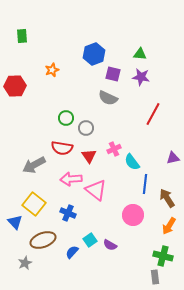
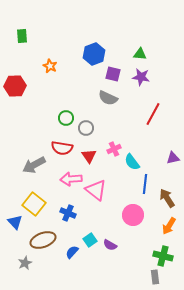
orange star: moved 2 px left, 4 px up; rotated 24 degrees counterclockwise
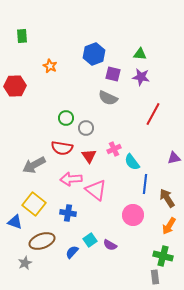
purple triangle: moved 1 px right
blue cross: rotated 14 degrees counterclockwise
blue triangle: rotated 28 degrees counterclockwise
brown ellipse: moved 1 px left, 1 px down
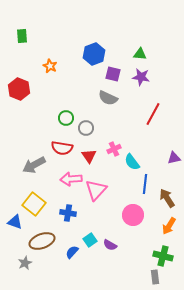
red hexagon: moved 4 px right, 3 px down; rotated 25 degrees clockwise
pink triangle: rotated 35 degrees clockwise
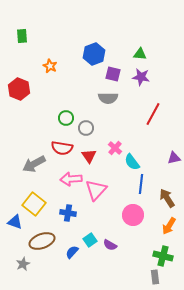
gray semicircle: rotated 24 degrees counterclockwise
pink cross: moved 1 px right, 1 px up; rotated 24 degrees counterclockwise
gray arrow: moved 1 px up
blue line: moved 4 px left
gray star: moved 2 px left, 1 px down
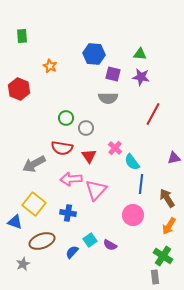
blue hexagon: rotated 25 degrees clockwise
green cross: rotated 18 degrees clockwise
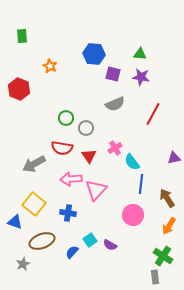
gray semicircle: moved 7 px right, 6 px down; rotated 24 degrees counterclockwise
pink cross: rotated 16 degrees clockwise
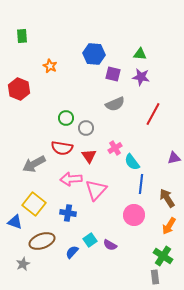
pink circle: moved 1 px right
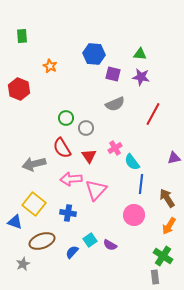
red semicircle: rotated 50 degrees clockwise
gray arrow: rotated 15 degrees clockwise
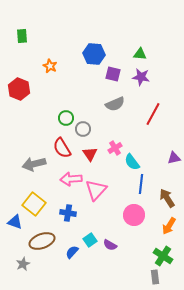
gray circle: moved 3 px left, 1 px down
red triangle: moved 1 px right, 2 px up
